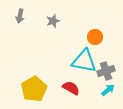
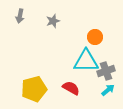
cyan triangle: moved 2 px right; rotated 12 degrees counterclockwise
yellow pentagon: rotated 15 degrees clockwise
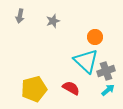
cyan triangle: rotated 44 degrees clockwise
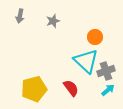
red semicircle: rotated 24 degrees clockwise
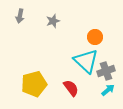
yellow pentagon: moved 5 px up
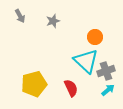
gray arrow: rotated 40 degrees counterclockwise
red semicircle: rotated 12 degrees clockwise
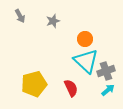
orange circle: moved 10 px left, 2 px down
